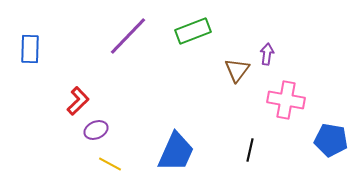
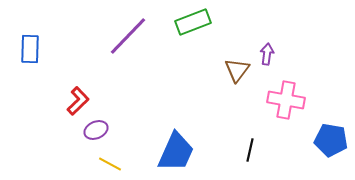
green rectangle: moved 9 px up
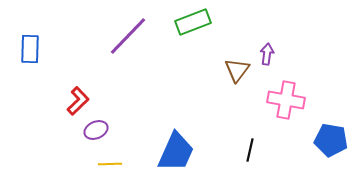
yellow line: rotated 30 degrees counterclockwise
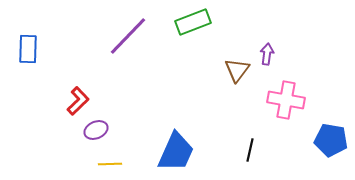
blue rectangle: moved 2 px left
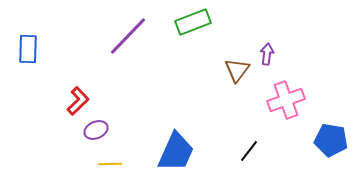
pink cross: rotated 30 degrees counterclockwise
black line: moved 1 px left, 1 px down; rotated 25 degrees clockwise
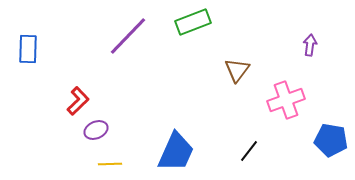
purple arrow: moved 43 px right, 9 px up
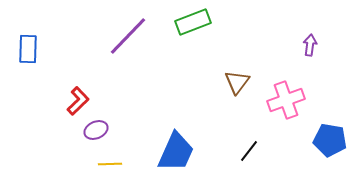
brown triangle: moved 12 px down
blue pentagon: moved 1 px left
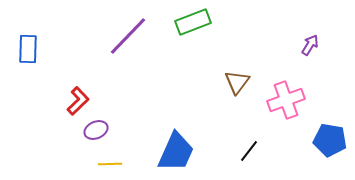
purple arrow: rotated 25 degrees clockwise
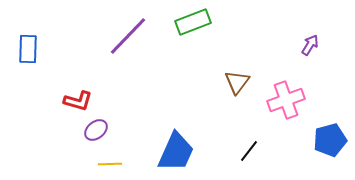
red L-shape: rotated 60 degrees clockwise
purple ellipse: rotated 15 degrees counterclockwise
blue pentagon: rotated 24 degrees counterclockwise
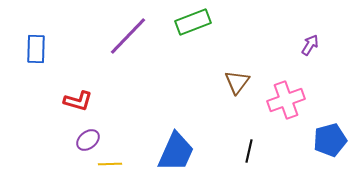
blue rectangle: moved 8 px right
purple ellipse: moved 8 px left, 10 px down
black line: rotated 25 degrees counterclockwise
